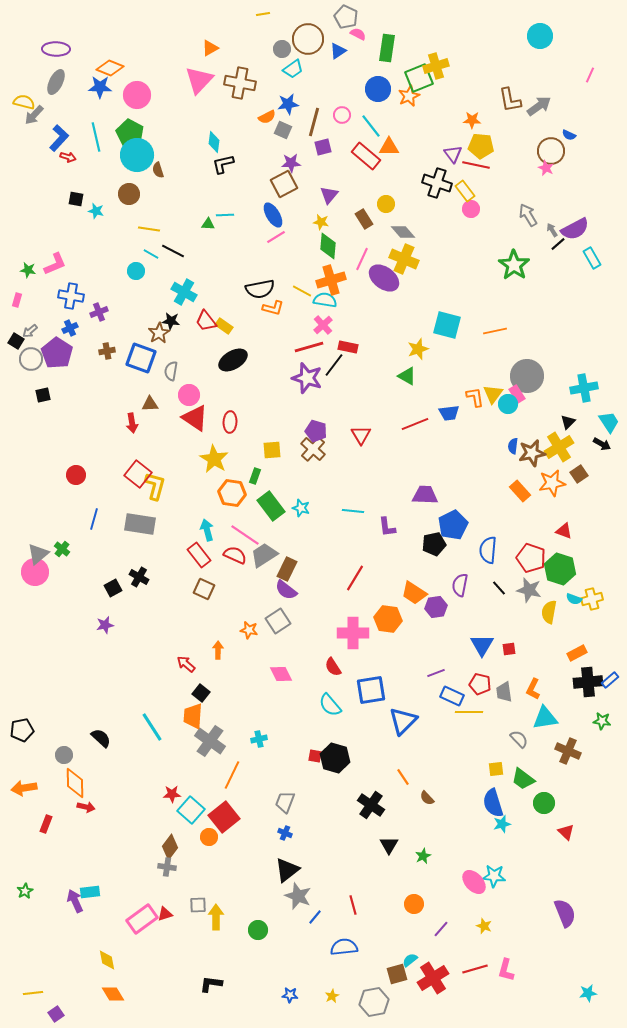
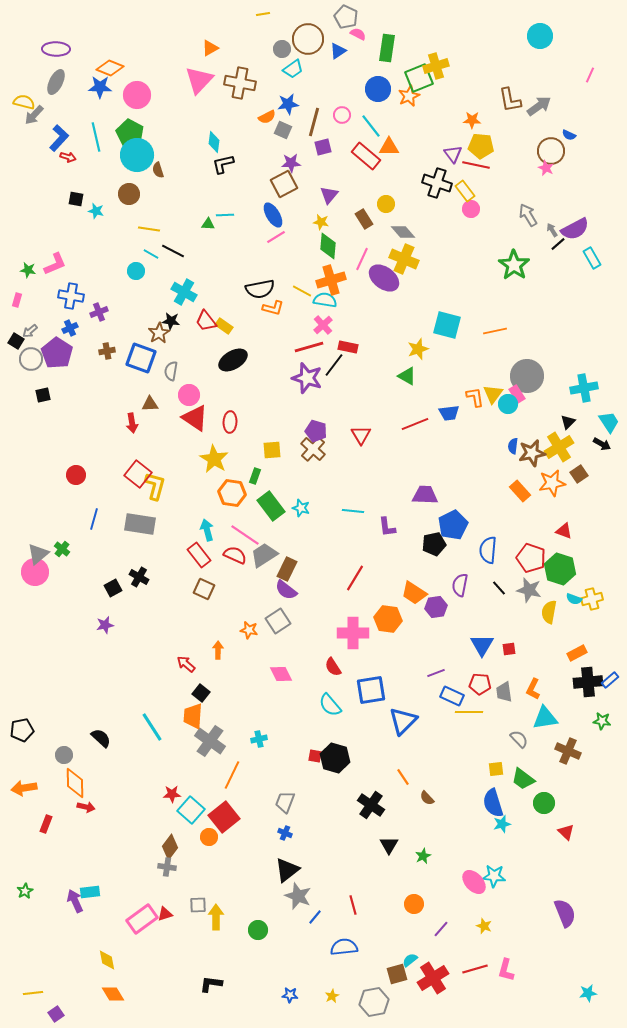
red pentagon at (480, 684): rotated 10 degrees counterclockwise
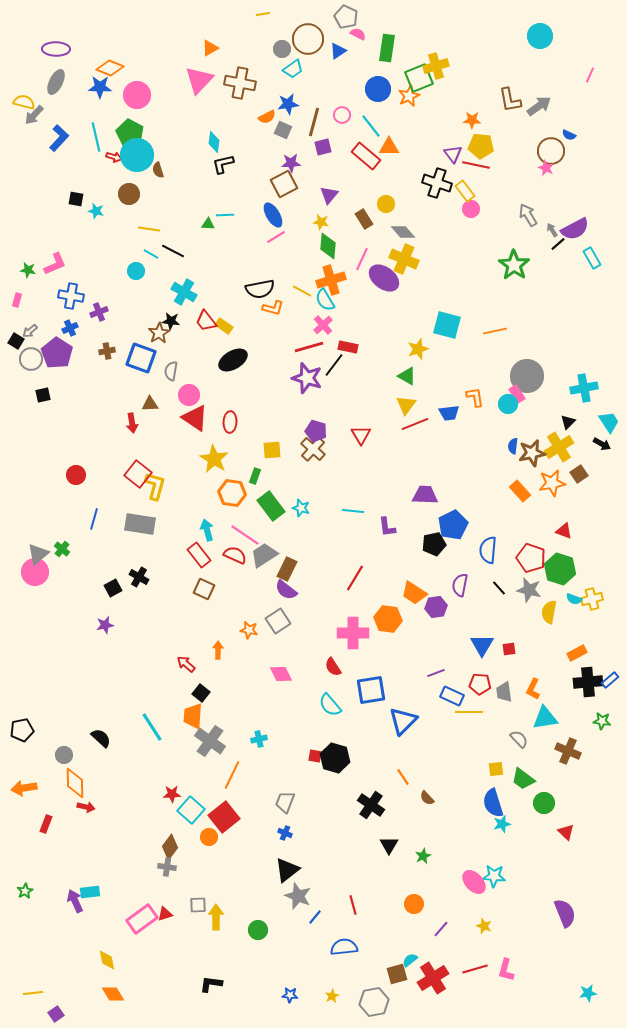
red arrow at (68, 157): moved 46 px right
cyan semicircle at (325, 300): rotated 130 degrees counterclockwise
yellow triangle at (493, 394): moved 87 px left, 11 px down
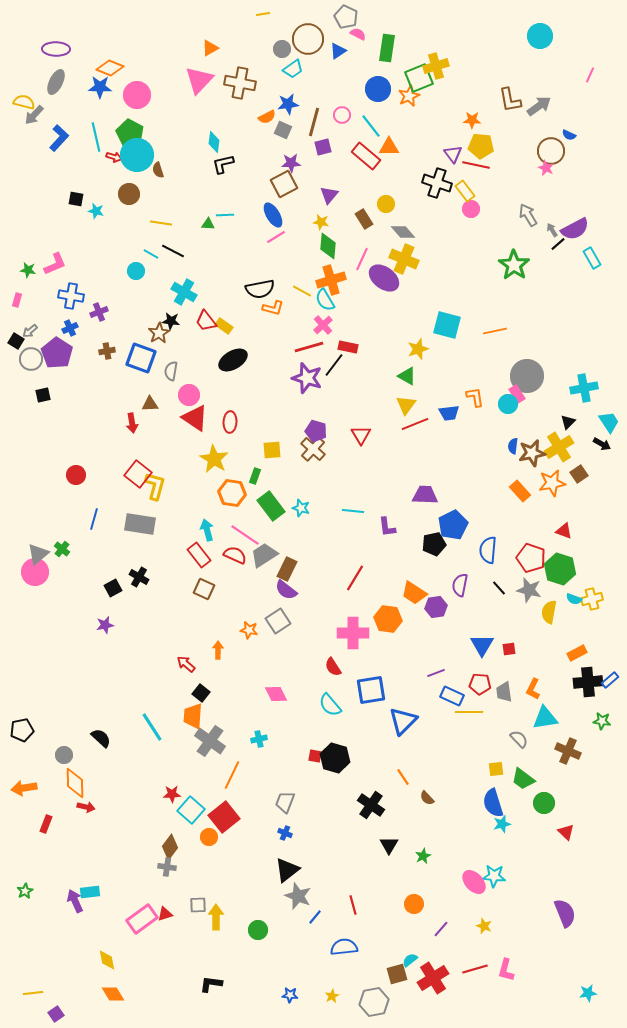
yellow line at (149, 229): moved 12 px right, 6 px up
pink diamond at (281, 674): moved 5 px left, 20 px down
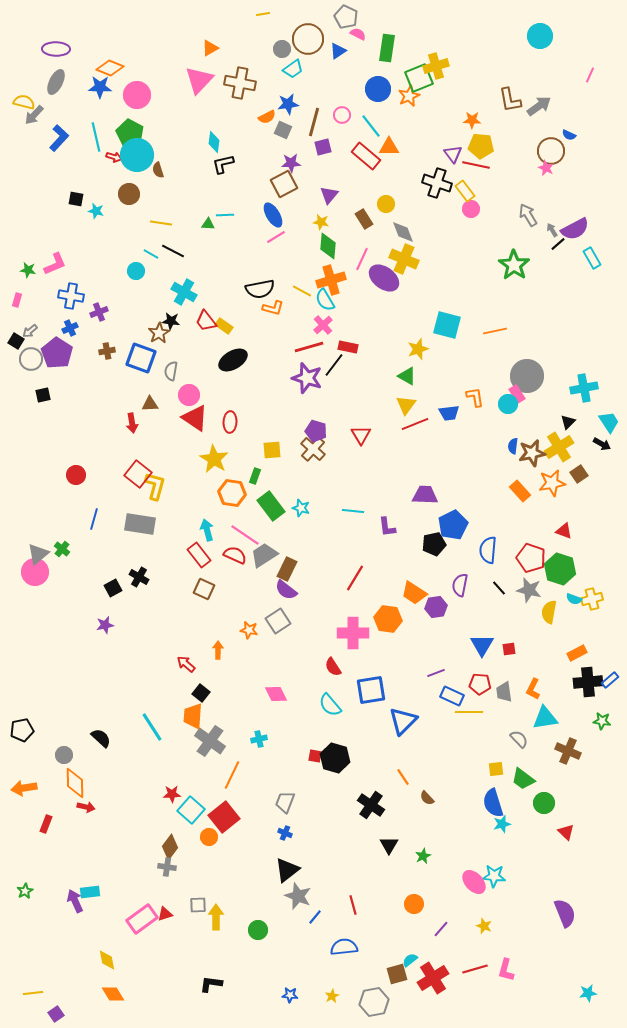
gray diamond at (403, 232): rotated 20 degrees clockwise
